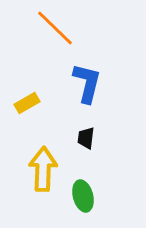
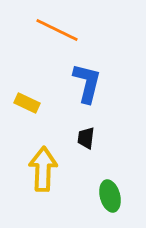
orange line: moved 2 px right, 2 px down; rotated 18 degrees counterclockwise
yellow rectangle: rotated 55 degrees clockwise
green ellipse: moved 27 px right
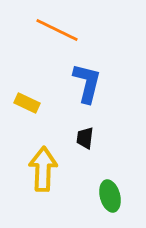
black trapezoid: moved 1 px left
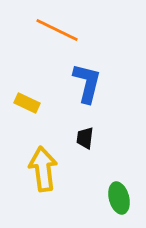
yellow arrow: rotated 9 degrees counterclockwise
green ellipse: moved 9 px right, 2 px down
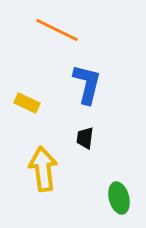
blue L-shape: moved 1 px down
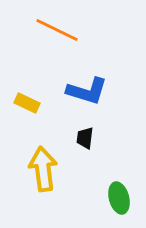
blue L-shape: moved 7 px down; rotated 93 degrees clockwise
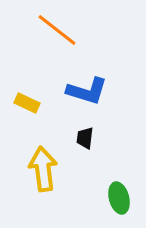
orange line: rotated 12 degrees clockwise
